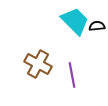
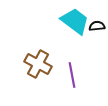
cyan trapezoid: rotated 8 degrees counterclockwise
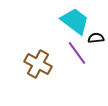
black semicircle: moved 1 px left, 12 px down
purple line: moved 5 px right, 22 px up; rotated 25 degrees counterclockwise
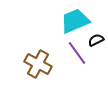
cyan trapezoid: rotated 60 degrees counterclockwise
black semicircle: moved 2 px down; rotated 21 degrees counterclockwise
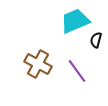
black semicircle: rotated 49 degrees counterclockwise
purple line: moved 18 px down
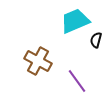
brown cross: moved 3 px up
purple line: moved 10 px down
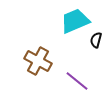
purple line: rotated 15 degrees counterclockwise
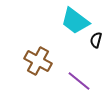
cyan trapezoid: rotated 120 degrees counterclockwise
purple line: moved 2 px right
